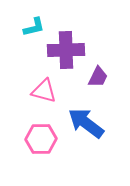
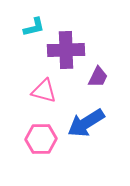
blue arrow: rotated 69 degrees counterclockwise
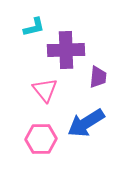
purple trapezoid: rotated 20 degrees counterclockwise
pink triangle: moved 1 px right, 1 px up; rotated 36 degrees clockwise
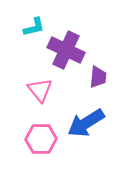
purple cross: rotated 27 degrees clockwise
pink triangle: moved 5 px left
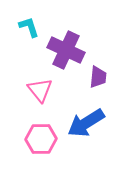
cyan L-shape: moved 5 px left; rotated 95 degrees counterclockwise
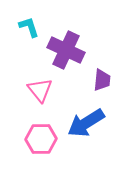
purple trapezoid: moved 4 px right, 3 px down
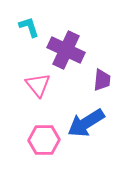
pink triangle: moved 2 px left, 5 px up
pink hexagon: moved 3 px right, 1 px down
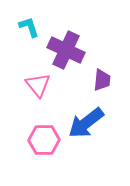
blue arrow: rotated 6 degrees counterclockwise
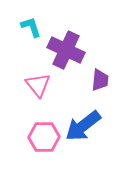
cyan L-shape: moved 2 px right
purple trapezoid: moved 2 px left
blue arrow: moved 3 px left, 3 px down
pink hexagon: moved 3 px up
